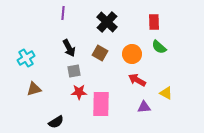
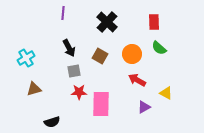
green semicircle: moved 1 px down
brown square: moved 3 px down
purple triangle: rotated 24 degrees counterclockwise
black semicircle: moved 4 px left; rotated 14 degrees clockwise
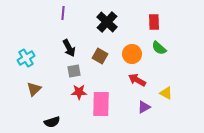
brown triangle: rotated 28 degrees counterclockwise
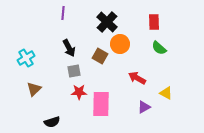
orange circle: moved 12 px left, 10 px up
red arrow: moved 2 px up
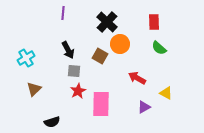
black arrow: moved 1 px left, 2 px down
gray square: rotated 16 degrees clockwise
red star: moved 1 px left, 1 px up; rotated 28 degrees counterclockwise
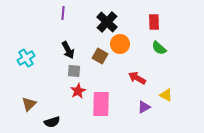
brown triangle: moved 5 px left, 15 px down
yellow triangle: moved 2 px down
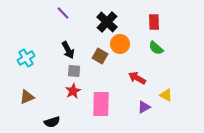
purple line: rotated 48 degrees counterclockwise
green semicircle: moved 3 px left
red star: moved 5 px left
brown triangle: moved 2 px left, 7 px up; rotated 21 degrees clockwise
